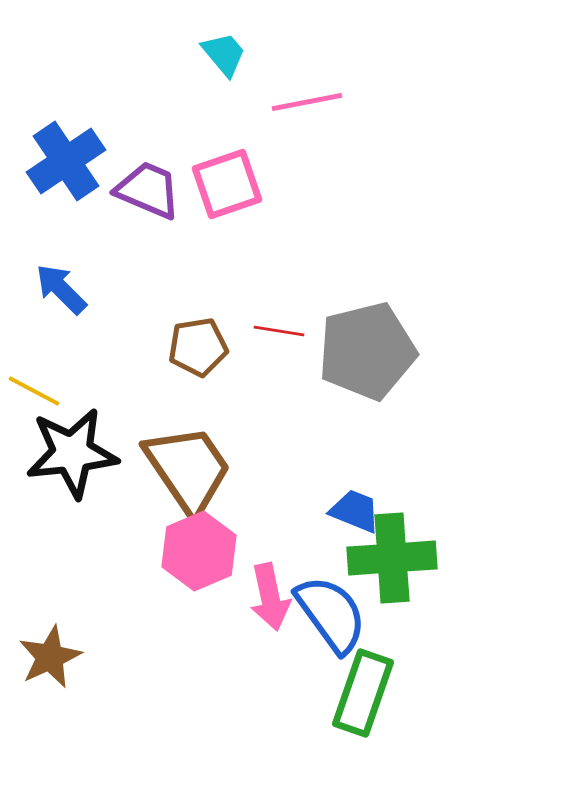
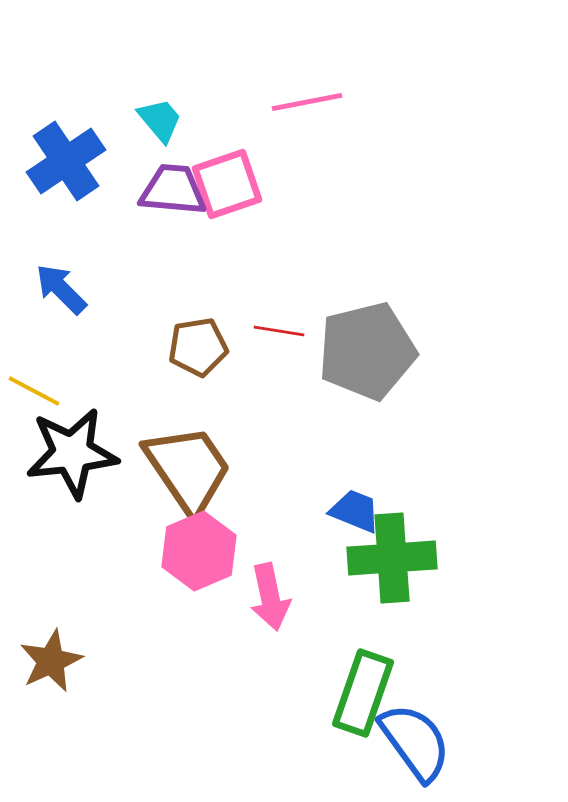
cyan trapezoid: moved 64 px left, 66 px down
purple trapezoid: moved 25 px right; rotated 18 degrees counterclockwise
blue semicircle: moved 84 px right, 128 px down
brown star: moved 1 px right, 4 px down
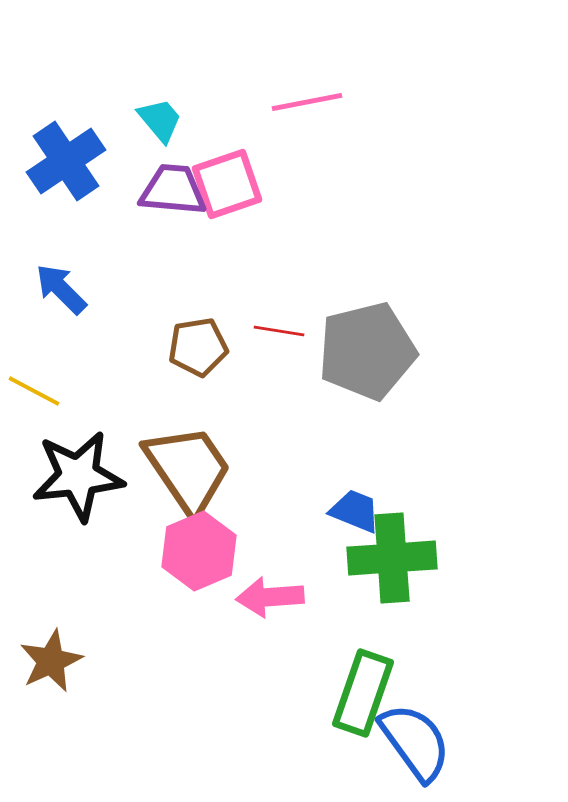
black star: moved 6 px right, 23 px down
pink arrow: rotated 98 degrees clockwise
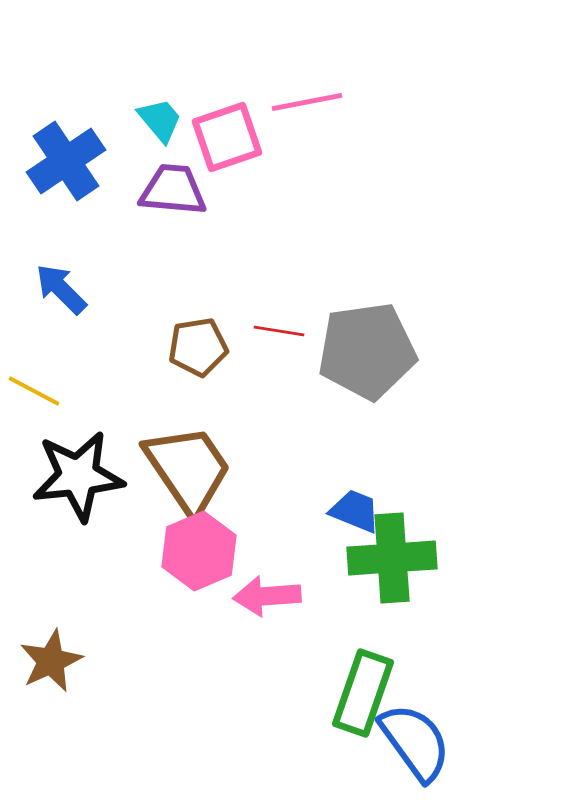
pink square: moved 47 px up
gray pentagon: rotated 6 degrees clockwise
pink arrow: moved 3 px left, 1 px up
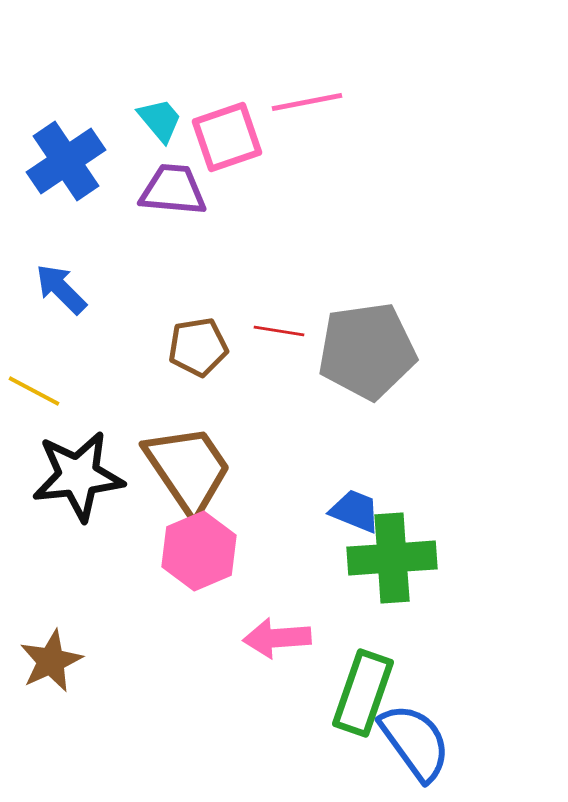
pink arrow: moved 10 px right, 42 px down
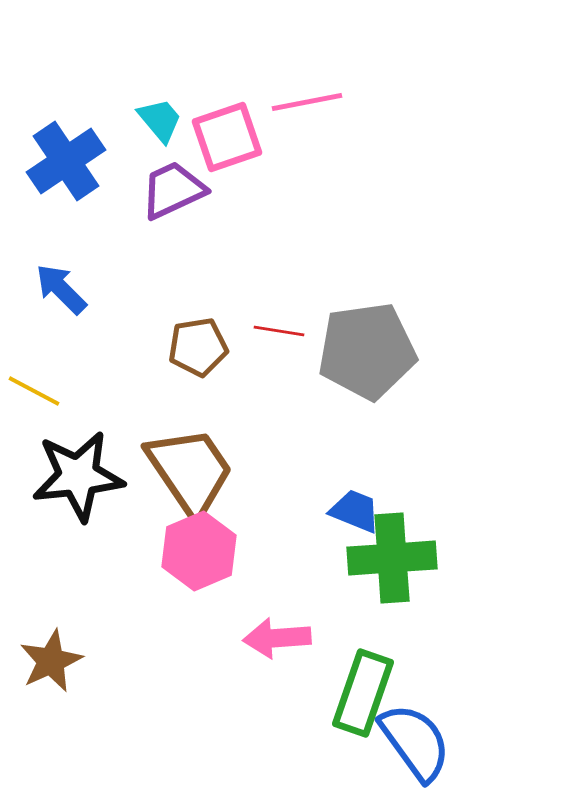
purple trapezoid: rotated 30 degrees counterclockwise
brown trapezoid: moved 2 px right, 2 px down
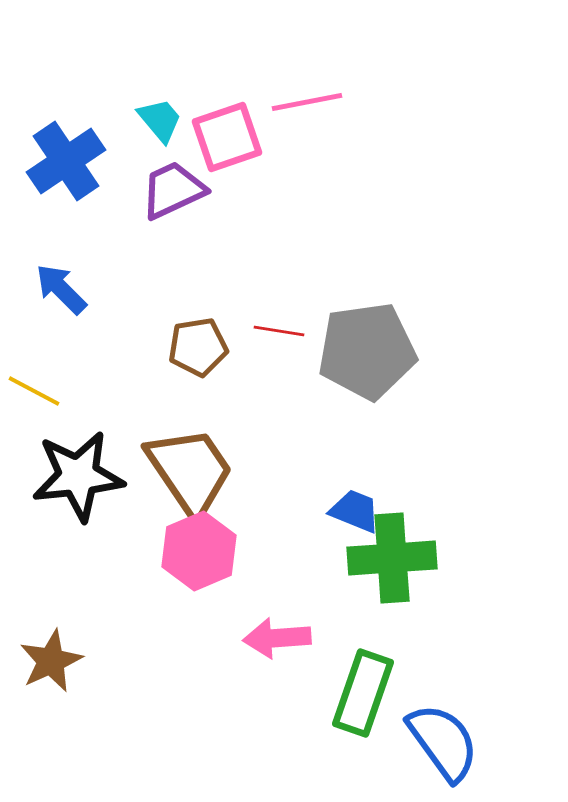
blue semicircle: moved 28 px right
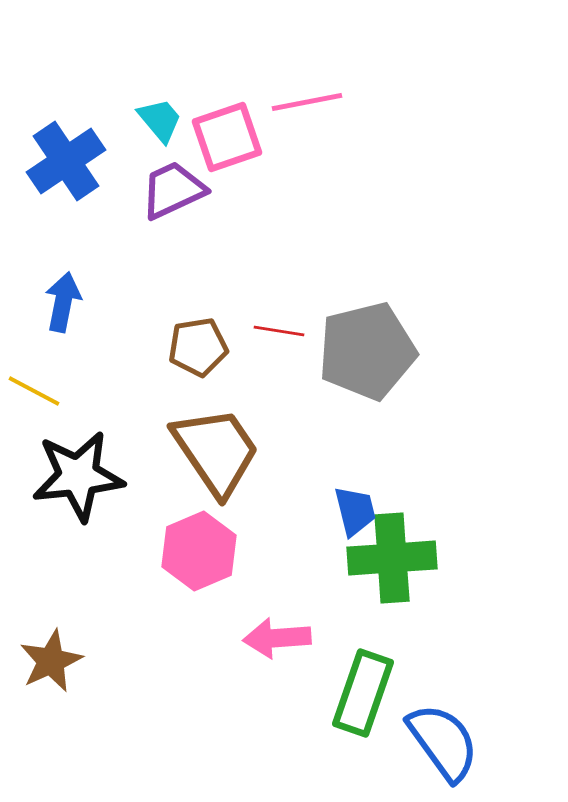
blue arrow: moved 2 px right, 13 px down; rotated 56 degrees clockwise
gray pentagon: rotated 6 degrees counterclockwise
brown trapezoid: moved 26 px right, 20 px up
blue trapezoid: rotated 54 degrees clockwise
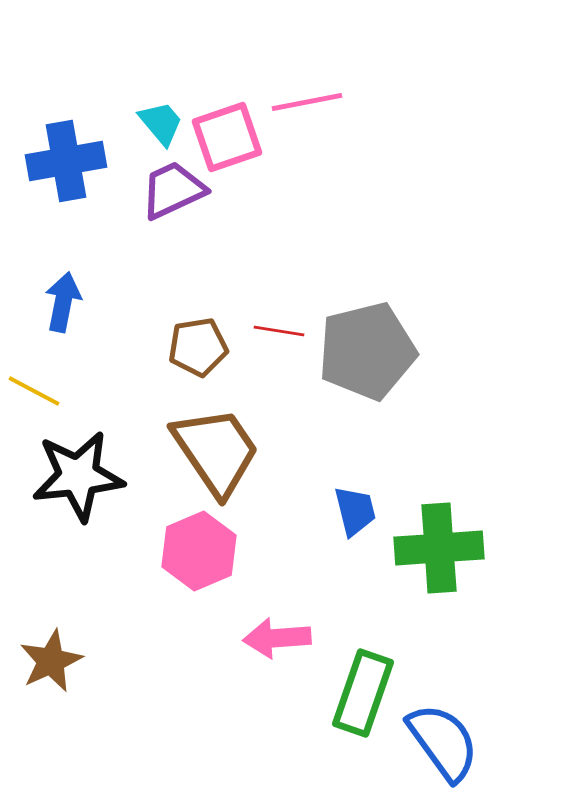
cyan trapezoid: moved 1 px right, 3 px down
blue cross: rotated 24 degrees clockwise
green cross: moved 47 px right, 10 px up
